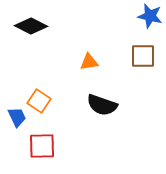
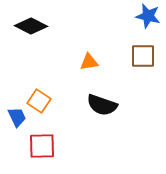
blue star: moved 2 px left
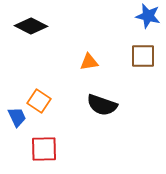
red square: moved 2 px right, 3 px down
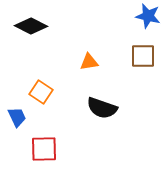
orange square: moved 2 px right, 9 px up
black semicircle: moved 3 px down
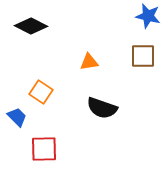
blue trapezoid: rotated 20 degrees counterclockwise
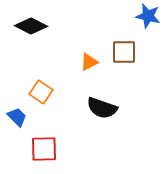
brown square: moved 19 px left, 4 px up
orange triangle: rotated 18 degrees counterclockwise
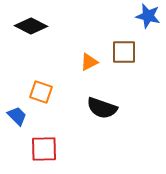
orange square: rotated 15 degrees counterclockwise
blue trapezoid: moved 1 px up
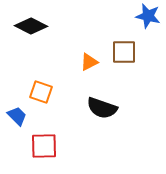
red square: moved 3 px up
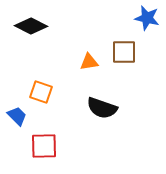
blue star: moved 1 px left, 2 px down
orange triangle: rotated 18 degrees clockwise
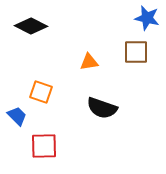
brown square: moved 12 px right
